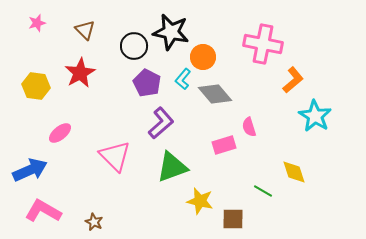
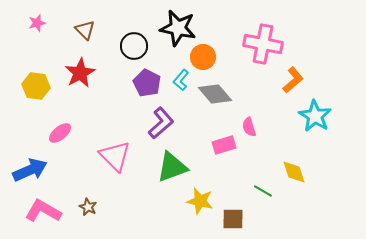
black star: moved 7 px right, 4 px up
cyan L-shape: moved 2 px left, 1 px down
brown star: moved 6 px left, 15 px up
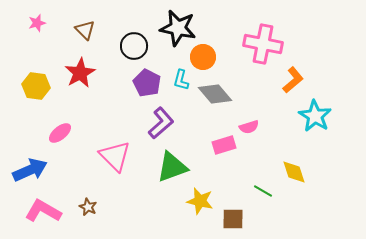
cyan L-shape: rotated 25 degrees counterclockwise
pink semicircle: rotated 90 degrees counterclockwise
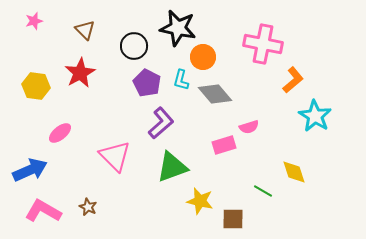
pink star: moved 3 px left, 2 px up
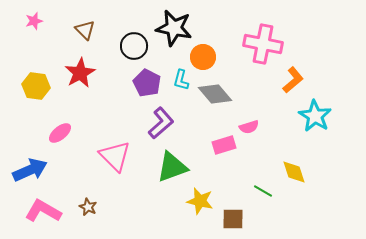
black star: moved 4 px left
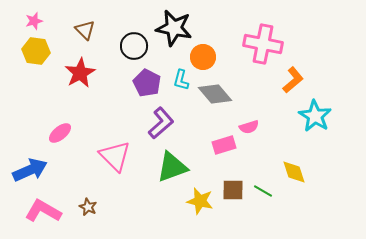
yellow hexagon: moved 35 px up
brown square: moved 29 px up
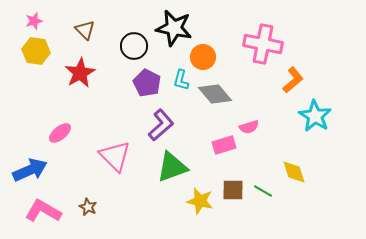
purple L-shape: moved 2 px down
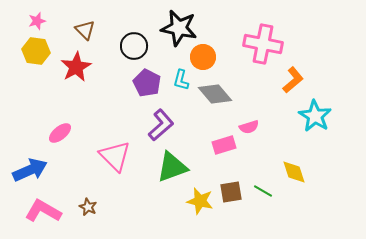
pink star: moved 3 px right
black star: moved 5 px right
red star: moved 4 px left, 6 px up
brown square: moved 2 px left, 2 px down; rotated 10 degrees counterclockwise
